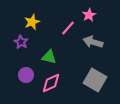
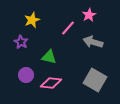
yellow star: moved 2 px up
pink diamond: rotated 30 degrees clockwise
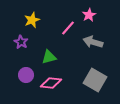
green triangle: rotated 28 degrees counterclockwise
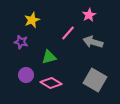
pink line: moved 5 px down
purple star: rotated 16 degrees counterclockwise
pink diamond: rotated 25 degrees clockwise
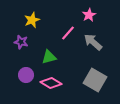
gray arrow: rotated 24 degrees clockwise
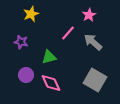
yellow star: moved 1 px left, 6 px up
pink diamond: rotated 35 degrees clockwise
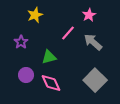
yellow star: moved 4 px right, 1 px down
purple star: rotated 24 degrees clockwise
gray square: rotated 15 degrees clockwise
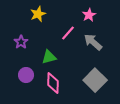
yellow star: moved 3 px right, 1 px up
pink diamond: moved 2 px right; rotated 25 degrees clockwise
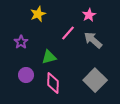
gray arrow: moved 2 px up
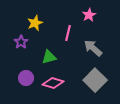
yellow star: moved 3 px left, 9 px down
pink line: rotated 28 degrees counterclockwise
gray arrow: moved 8 px down
purple circle: moved 3 px down
pink diamond: rotated 75 degrees counterclockwise
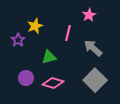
yellow star: moved 3 px down
purple star: moved 3 px left, 2 px up
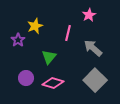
green triangle: rotated 35 degrees counterclockwise
